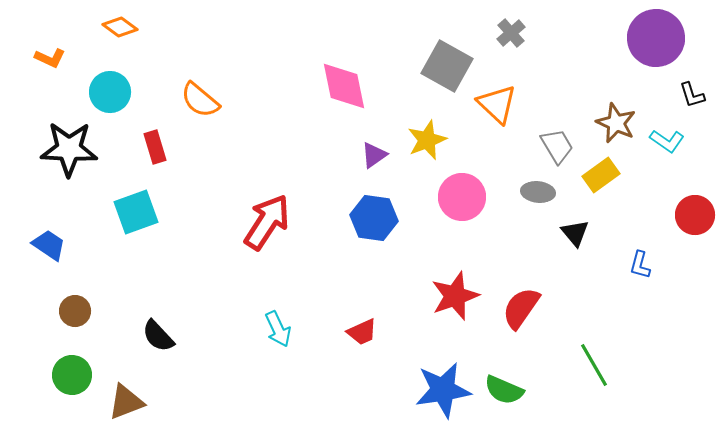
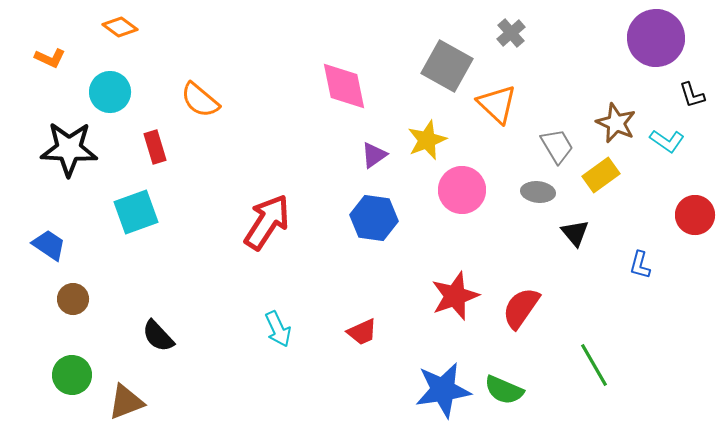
pink circle: moved 7 px up
brown circle: moved 2 px left, 12 px up
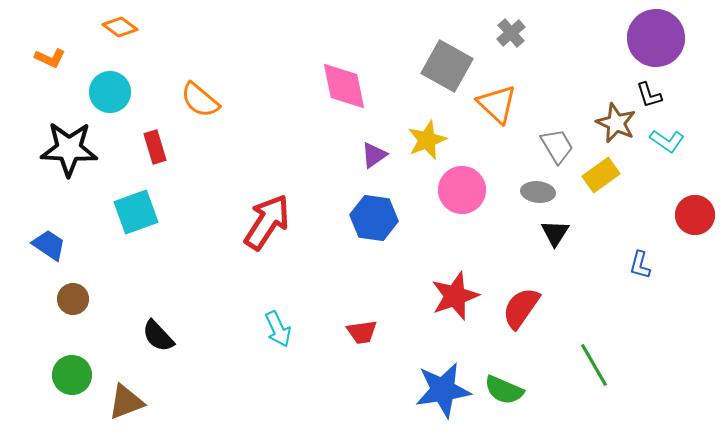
black L-shape: moved 43 px left
black triangle: moved 20 px left; rotated 12 degrees clockwise
red trapezoid: rotated 16 degrees clockwise
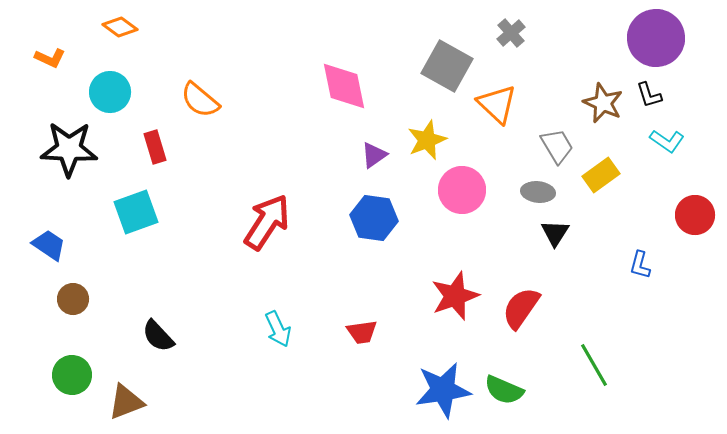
brown star: moved 13 px left, 20 px up
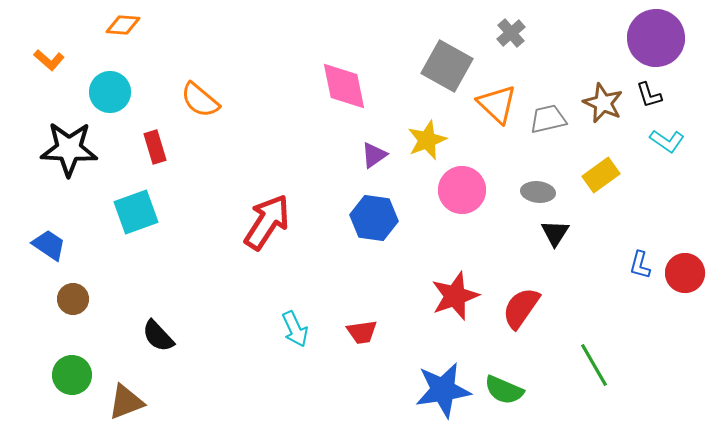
orange diamond: moved 3 px right, 2 px up; rotated 32 degrees counterclockwise
orange L-shape: moved 1 px left, 2 px down; rotated 16 degrees clockwise
gray trapezoid: moved 9 px left, 27 px up; rotated 72 degrees counterclockwise
red circle: moved 10 px left, 58 px down
cyan arrow: moved 17 px right
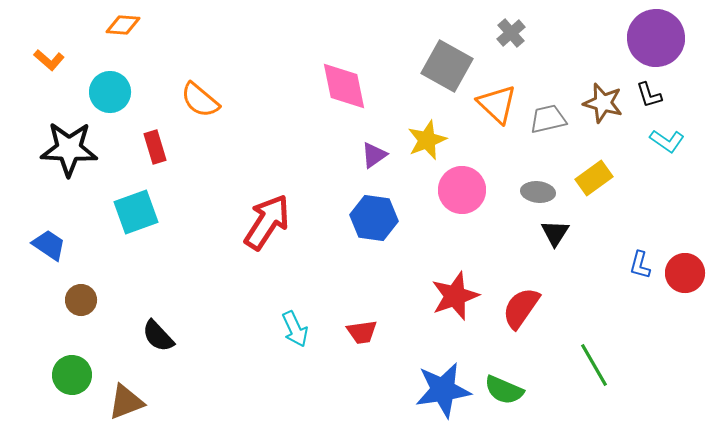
brown star: rotated 9 degrees counterclockwise
yellow rectangle: moved 7 px left, 3 px down
brown circle: moved 8 px right, 1 px down
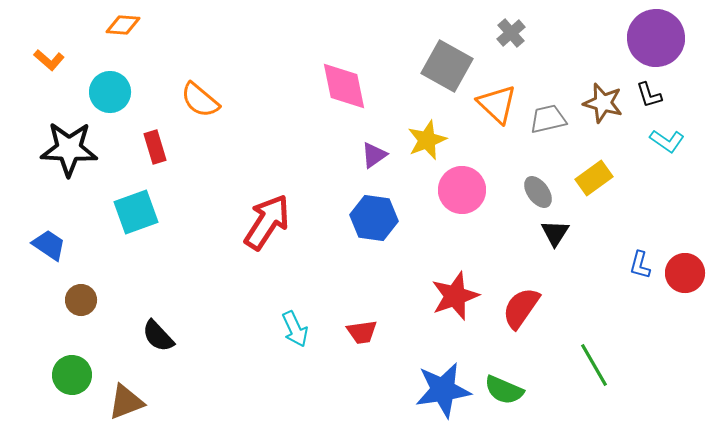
gray ellipse: rotated 48 degrees clockwise
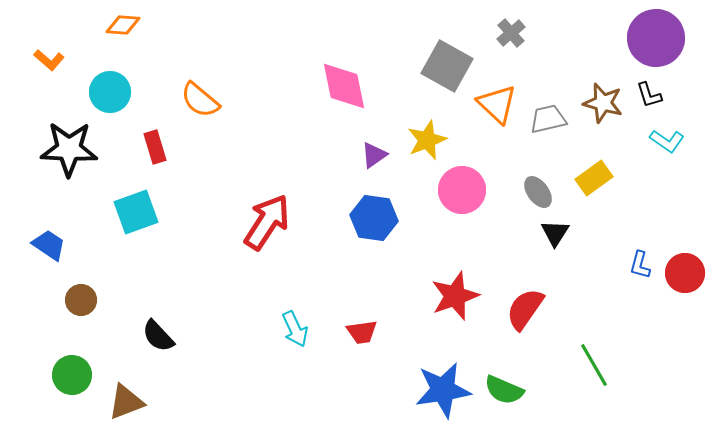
red semicircle: moved 4 px right, 1 px down
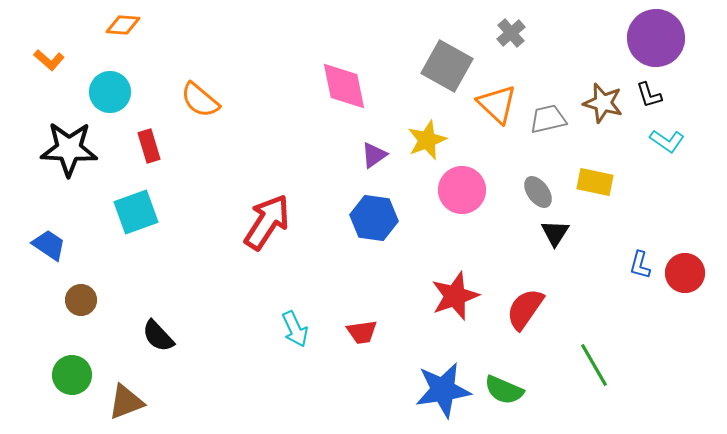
red rectangle: moved 6 px left, 1 px up
yellow rectangle: moved 1 px right, 4 px down; rotated 48 degrees clockwise
